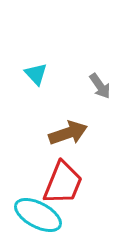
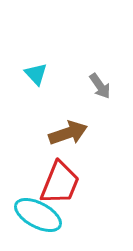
red trapezoid: moved 3 px left
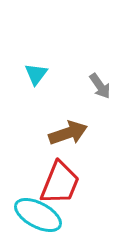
cyan triangle: rotated 20 degrees clockwise
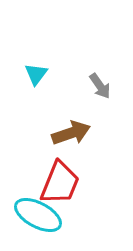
brown arrow: moved 3 px right
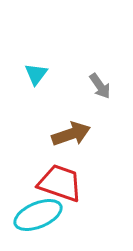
brown arrow: moved 1 px down
red trapezoid: rotated 93 degrees counterclockwise
cyan ellipse: rotated 51 degrees counterclockwise
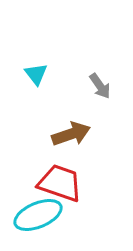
cyan triangle: rotated 15 degrees counterclockwise
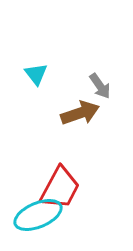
brown arrow: moved 9 px right, 21 px up
red trapezoid: moved 5 px down; rotated 99 degrees clockwise
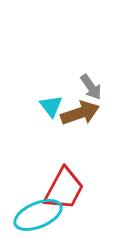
cyan triangle: moved 15 px right, 32 px down
gray arrow: moved 9 px left, 1 px down
red trapezoid: moved 4 px right, 1 px down
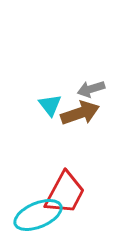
gray arrow: moved 2 px down; rotated 108 degrees clockwise
cyan triangle: moved 1 px left, 1 px up
red trapezoid: moved 1 px right, 4 px down
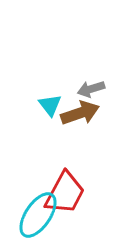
cyan ellipse: rotated 33 degrees counterclockwise
